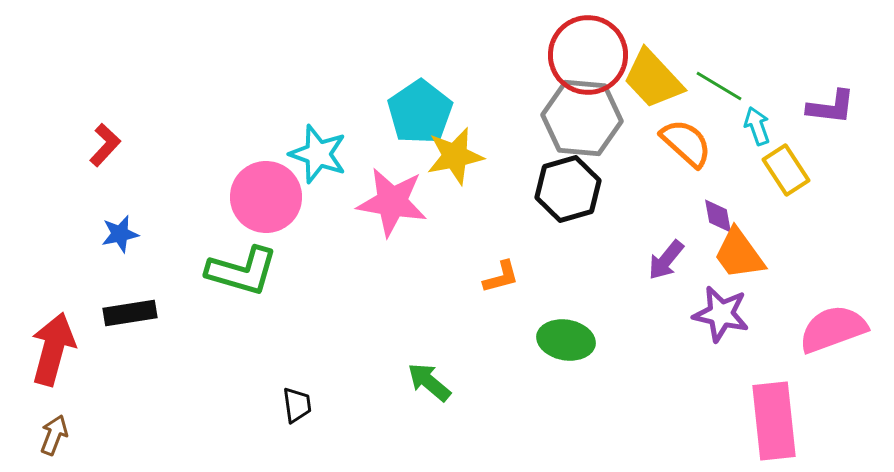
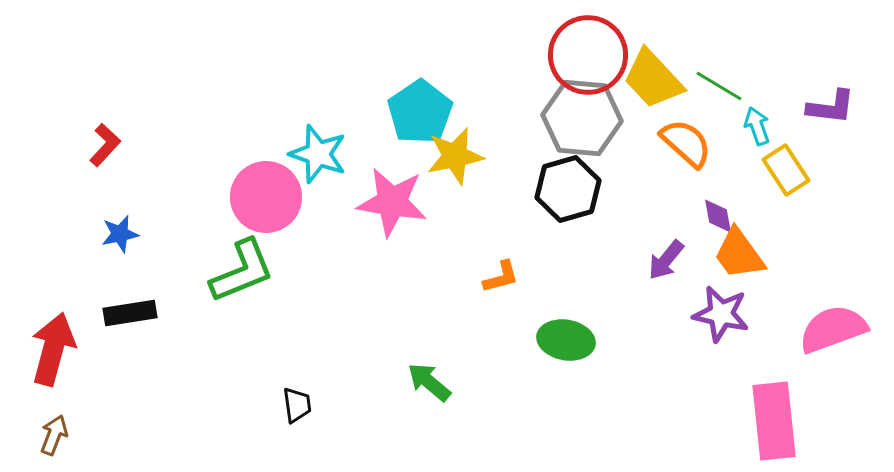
green L-shape: rotated 38 degrees counterclockwise
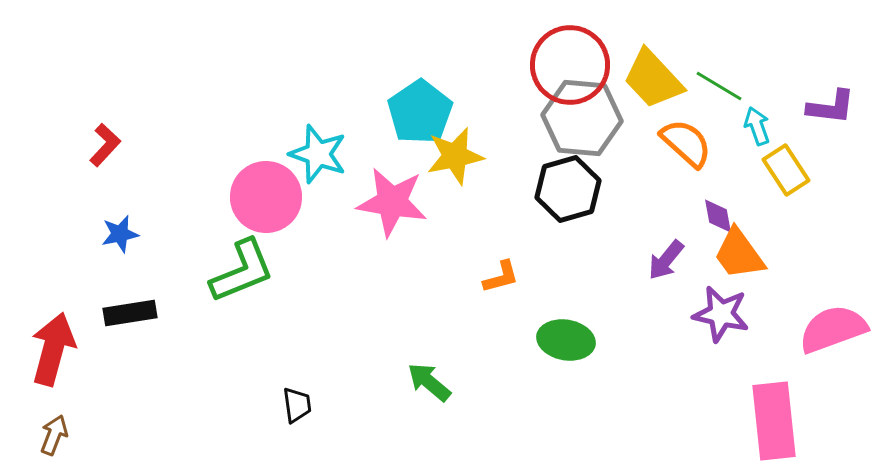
red circle: moved 18 px left, 10 px down
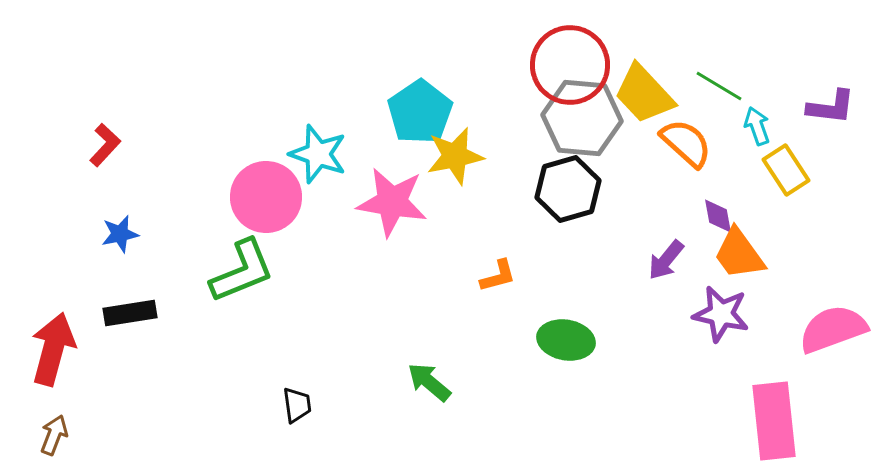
yellow trapezoid: moved 9 px left, 15 px down
orange L-shape: moved 3 px left, 1 px up
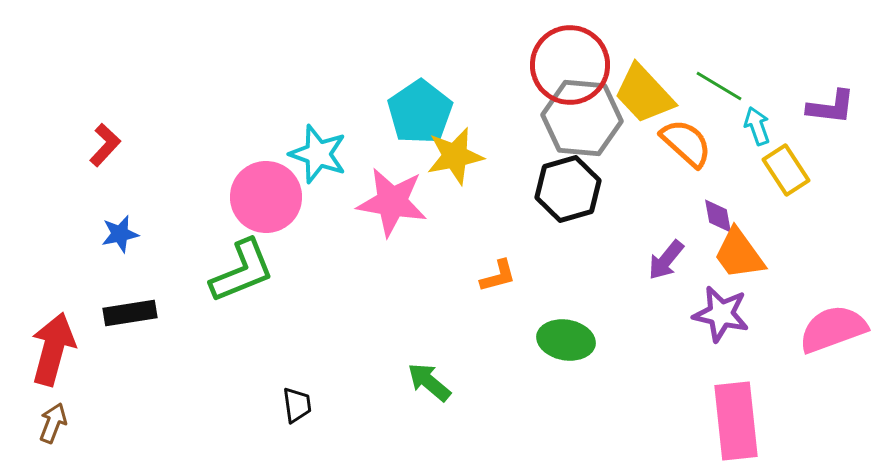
pink rectangle: moved 38 px left
brown arrow: moved 1 px left, 12 px up
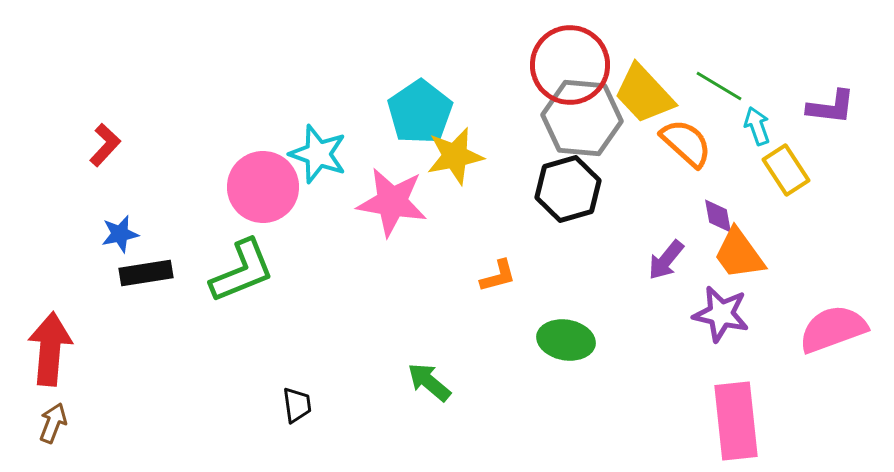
pink circle: moved 3 px left, 10 px up
black rectangle: moved 16 px right, 40 px up
red arrow: moved 3 px left; rotated 10 degrees counterclockwise
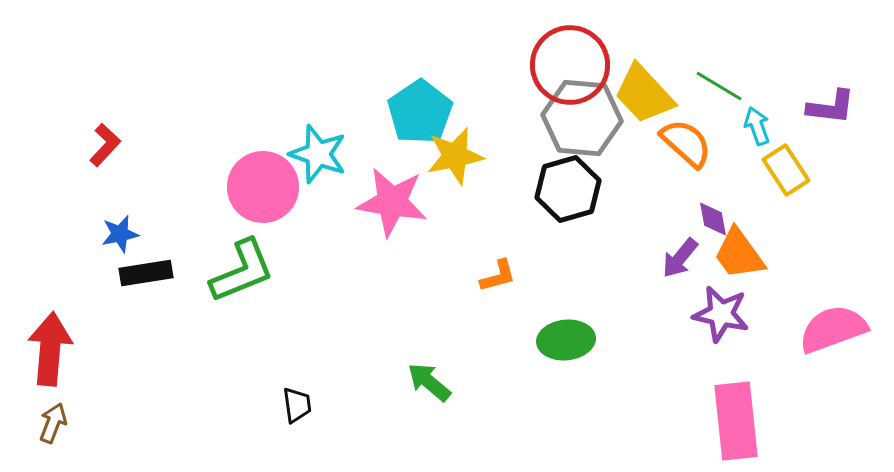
purple diamond: moved 5 px left, 3 px down
purple arrow: moved 14 px right, 2 px up
green ellipse: rotated 16 degrees counterclockwise
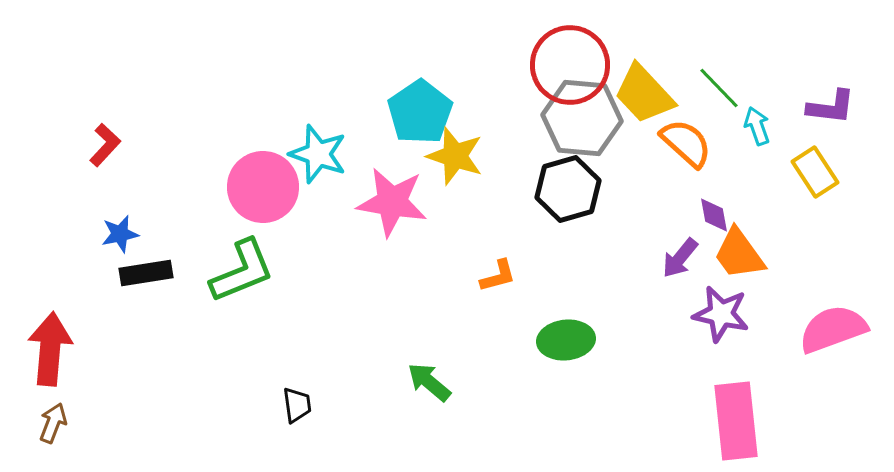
green line: moved 2 px down; rotated 15 degrees clockwise
yellow star: rotated 30 degrees clockwise
yellow rectangle: moved 29 px right, 2 px down
purple diamond: moved 1 px right, 4 px up
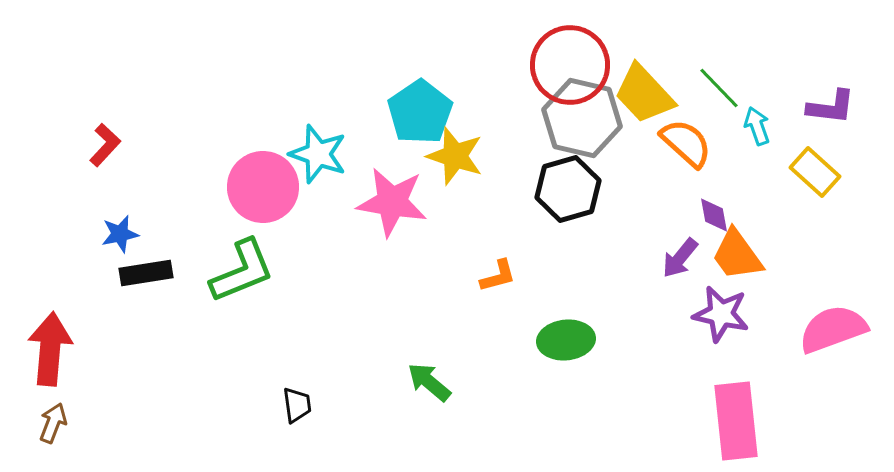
gray hexagon: rotated 8 degrees clockwise
yellow rectangle: rotated 15 degrees counterclockwise
orange trapezoid: moved 2 px left, 1 px down
